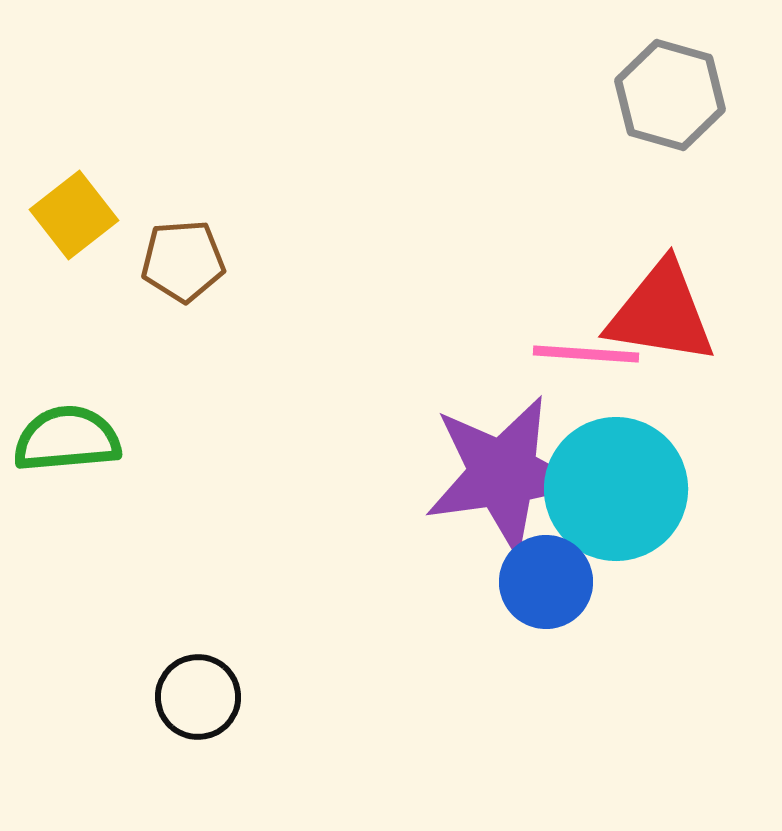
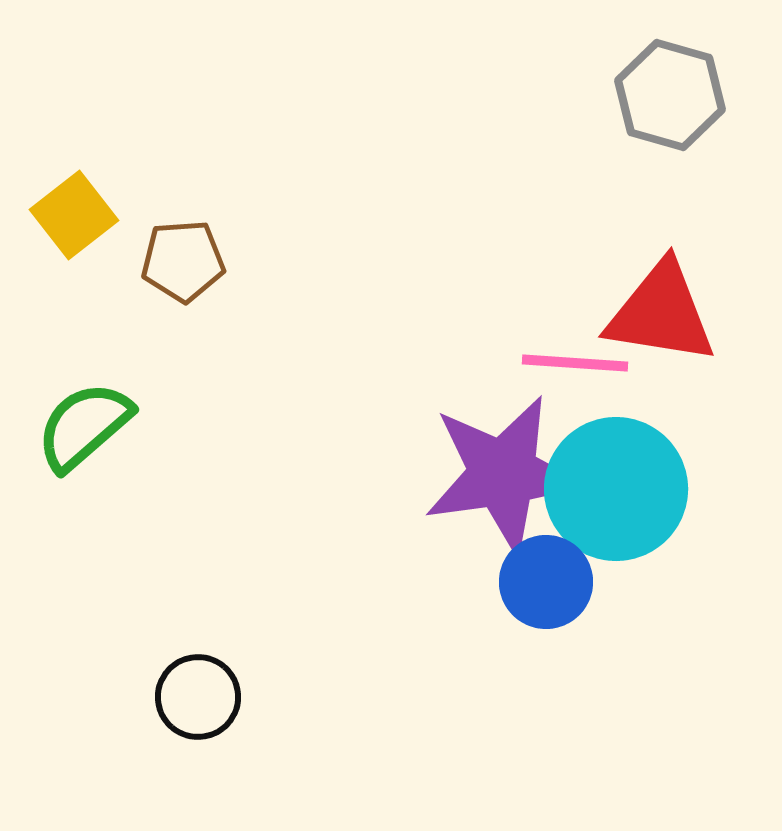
pink line: moved 11 px left, 9 px down
green semicircle: moved 17 px right, 13 px up; rotated 36 degrees counterclockwise
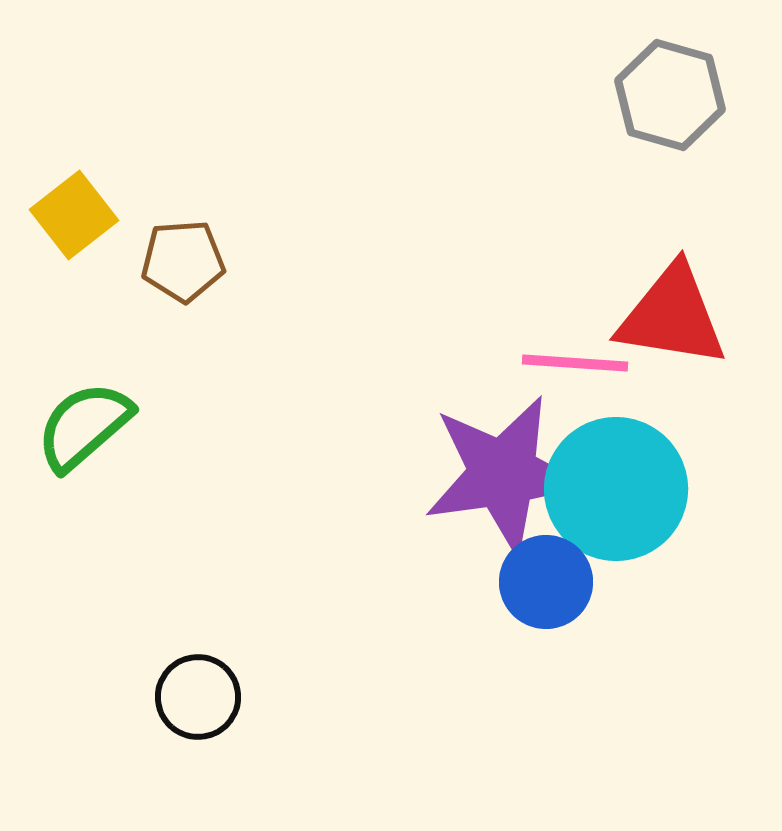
red triangle: moved 11 px right, 3 px down
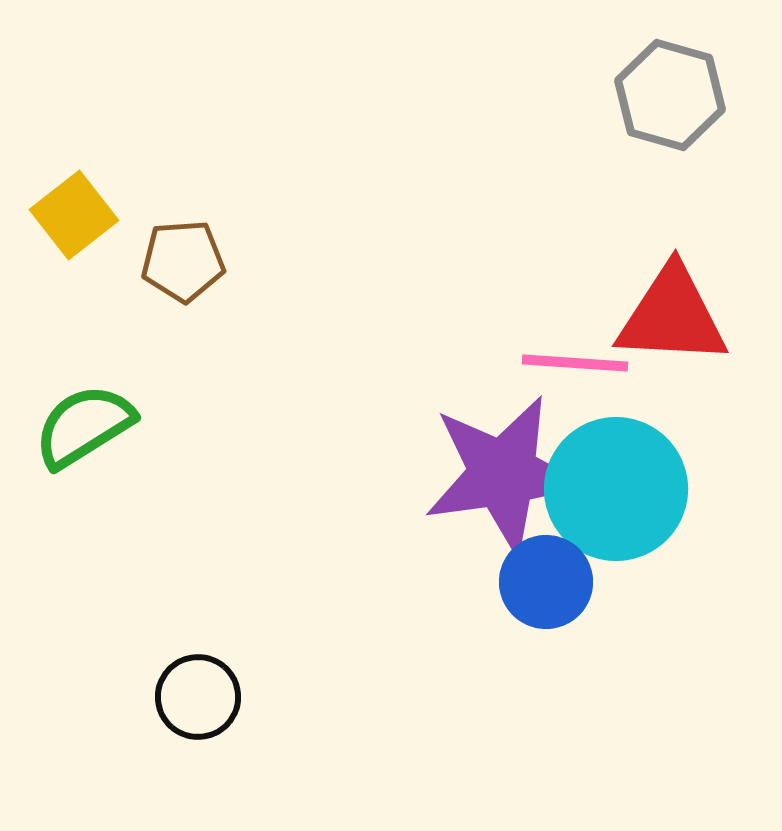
red triangle: rotated 6 degrees counterclockwise
green semicircle: rotated 9 degrees clockwise
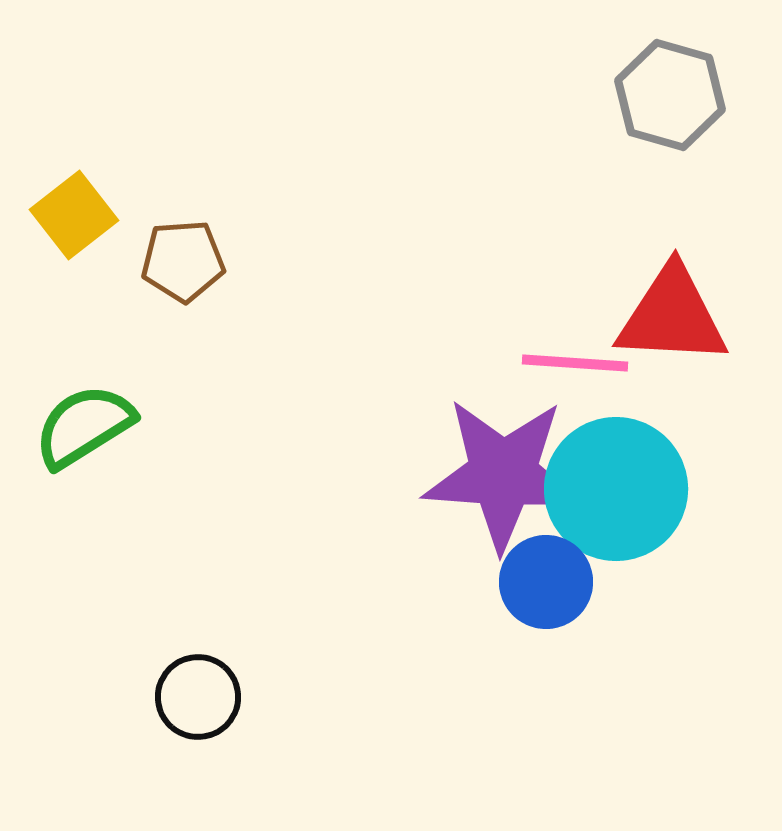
purple star: rotated 12 degrees clockwise
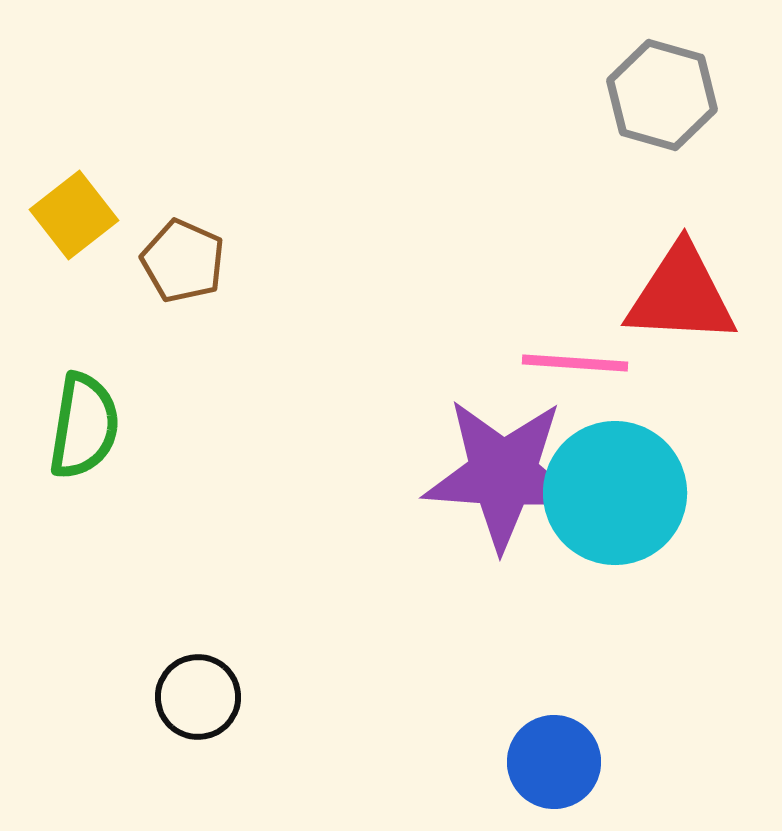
gray hexagon: moved 8 px left
brown pentagon: rotated 28 degrees clockwise
red triangle: moved 9 px right, 21 px up
green semicircle: rotated 131 degrees clockwise
cyan circle: moved 1 px left, 4 px down
blue circle: moved 8 px right, 180 px down
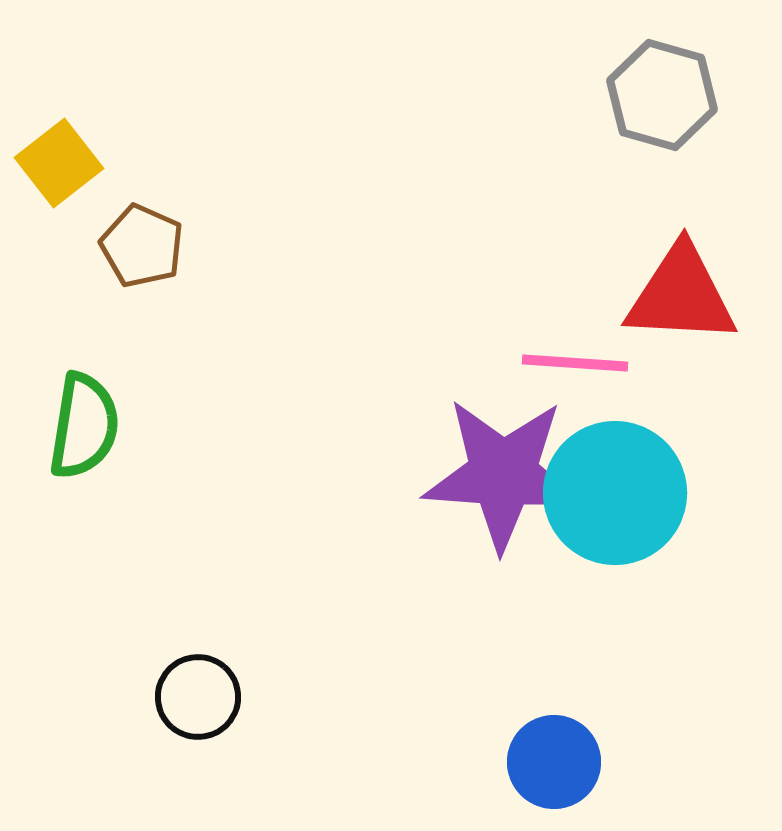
yellow square: moved 15 px left, 52 px up
brown pentagon: moved 41 px left, 15 px up
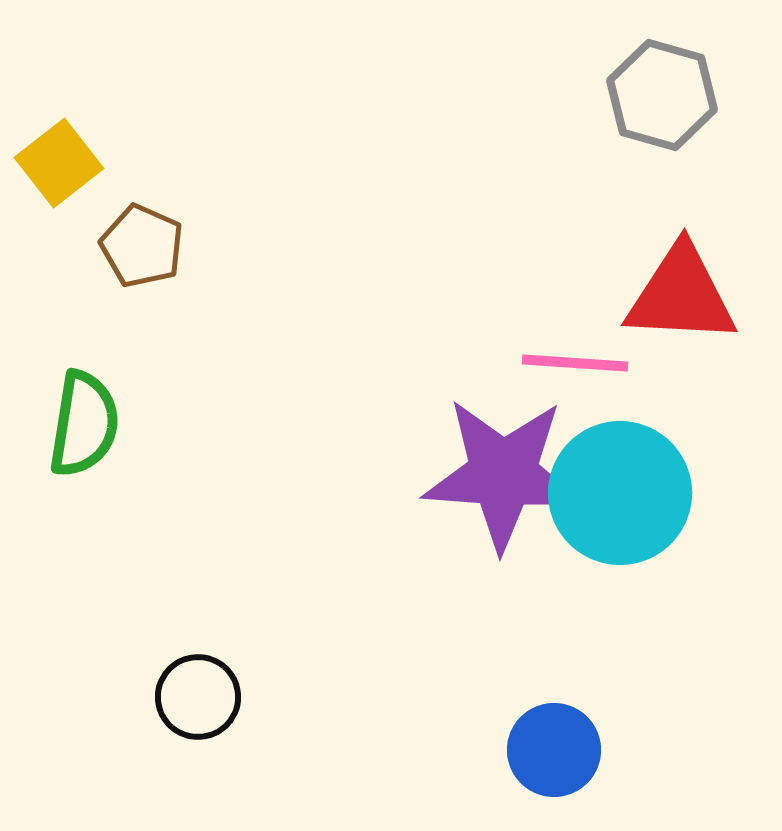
green semicircle: moved 2 px up
cyan circle: moved 5 px right
blue circle: moved 12 px up
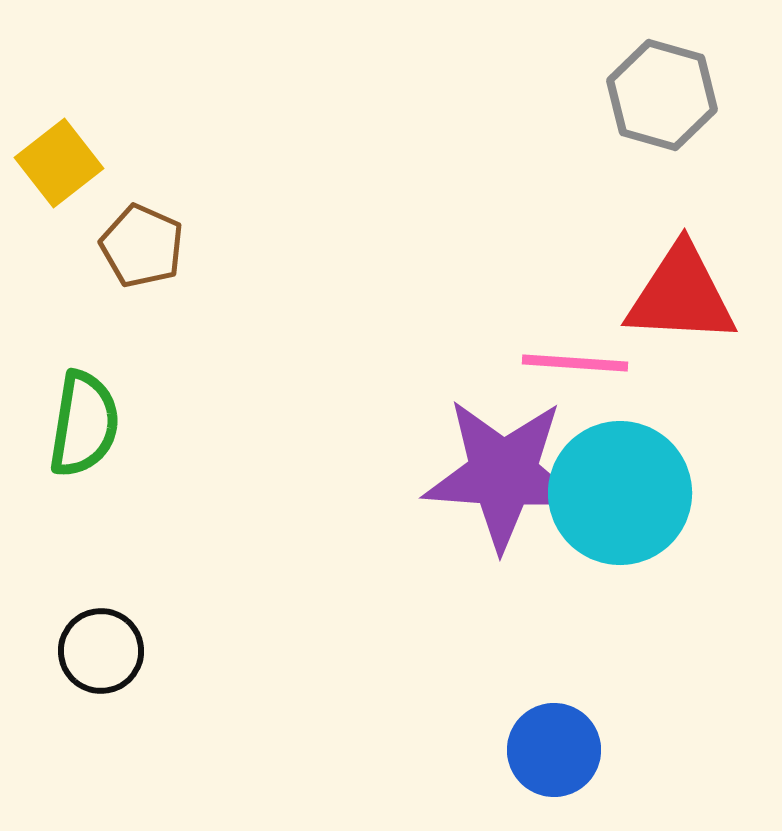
black circle: moved 97 px left, 46 px up
